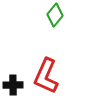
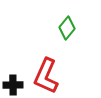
green diamond: moved 12 px right, 13 px down
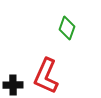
green diamond: rotated 20 degrees counterclockwise
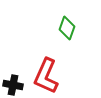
black cross: rotated 12 degrees clockwise
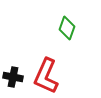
black cross: moved 8 px up
